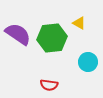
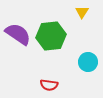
yellow triangle: moved 3 px right, 11 px up; rotated 32 degrees clockwise
green hexagon: moved 1 px left, 2 px up
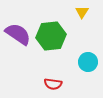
red semicircle: moved 4 px right, 1 px up
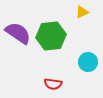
yellow triangle: rotated 32 degrees clockwise
purple semicircle: moved 1 px up
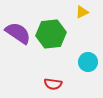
green hexagon: moved 2 px up
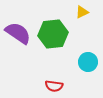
green hexagon: moved 2 px right
red semicircle: moved 1 px right, 2 px down
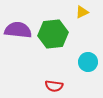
purple semicircle: moved 3 px up; rotated 28 degrees counterclockwise
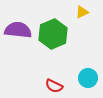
green hexagon: rotated 16 degrees counterclockwise
cyan circle: moved 16 px down
red semicircle: rotated 18 degrees clockwise
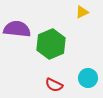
purple semicircle: moved 1 px left, 1 px up
green hexagon: moved 2 px left, 10 px down
red semicircle: moved 1 px up
